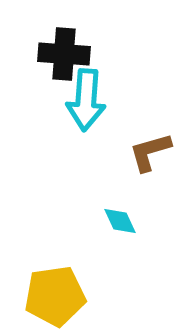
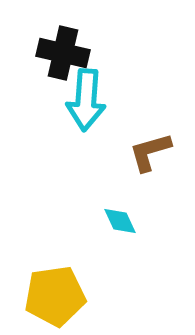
black cross: moved 1 px left, 1 px up; rotated 9 degrees clockwise
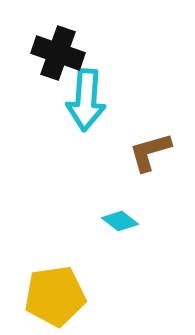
black cross: moved 5 px left; rotated 6 degrees clockwise
cyan diamond: rotated 27 degrees counterclockwise
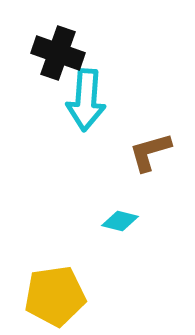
cyan diamond: rotated 24 degrees counterclockwise
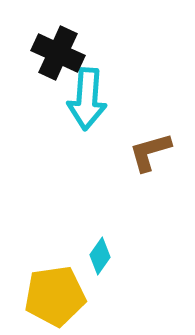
black cross: rotated 6 degrees clockwise
cyan arrow: moved 1 px right, 1 px up
cyan diamond: moved 20 px left, 35 px down; rotated 69 degrees counterclockwise
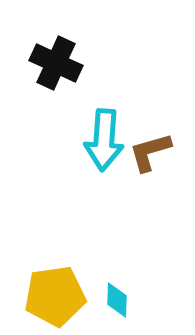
black cross: moved 2 px left, 10 px down
cyan arrow: moved 17 px right, 41 px down
cyan diamond: moved 17 px right, 44 px down; rotated 33 degrees counterclockwise
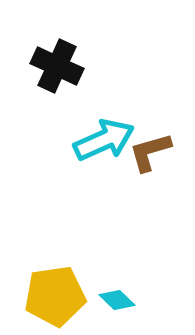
black cross: moved 1 px right, 3 px down
cyan arrow: rotated 118 degrees counterclockwise
cyan diamond: rotated 48 degrees counterclockwise
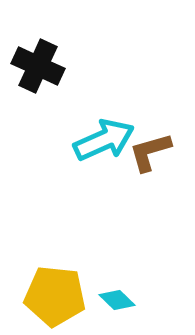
black cross: moved 19 px left
yellow pentagon: rotated 14 degrees clockwise
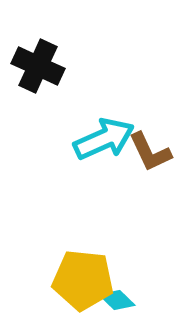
cyan arrow: moved 1 px up
brown L-shape: rotated 99 degrees counterclockwise
yellow pentagon: moved 28 px right, 16 px up
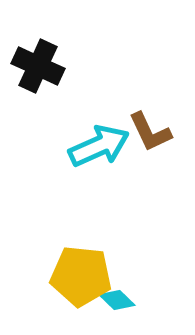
cyan arrow: moved 5 px left, 7 px down
brown L-shape: moved 20 px up
yellow pentagon: moved 2 px left, 4 px up
